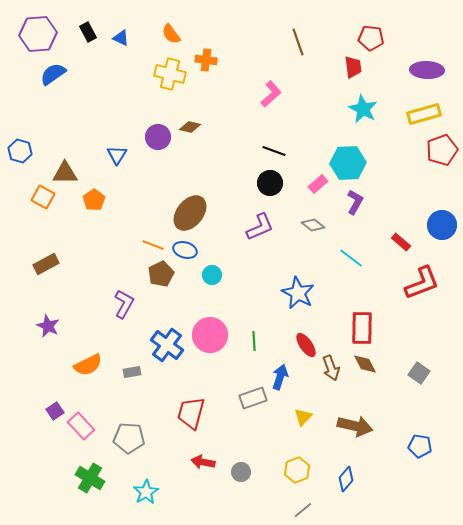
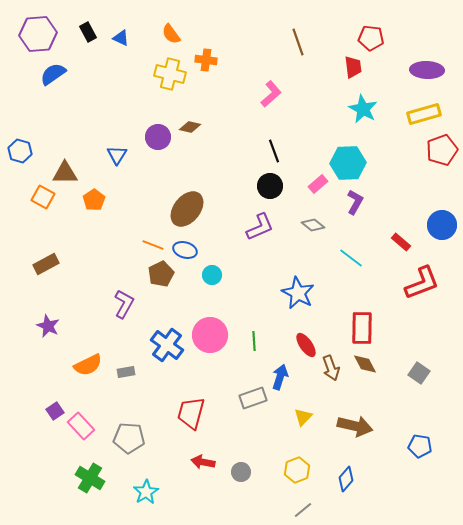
black line at (274, 151): rotated 50 degrees clockwise
black circle at (270, 183): moved 3 px down
brown ellipse at (190, 213): moved 3 px left, 4 px up
gray rectangle at (132, 372): moved 6 px left
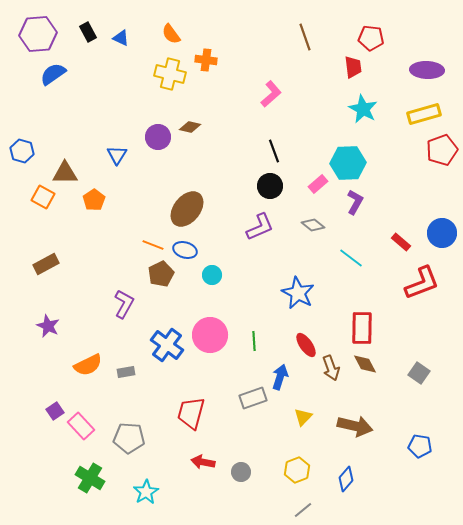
brown line at (298, 42): moved 7 px right, 5 px up
blue hexagon at (20, 151): moved 2 px right
blue circle at (442, 225): moved 8 px down
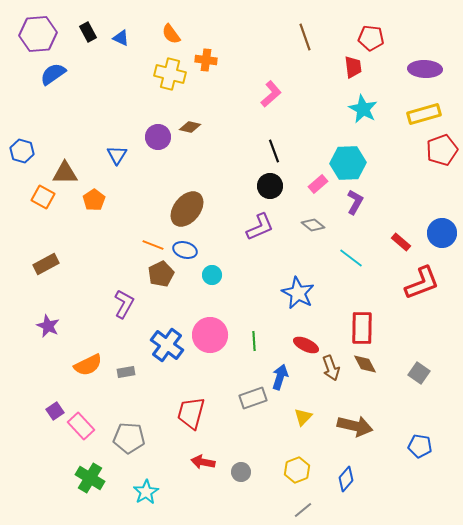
purple ellipse at (427, 70): moved 2 px left, 1 px up
red ellipse at (306, 345): rotated 30 degrees counterclockwise
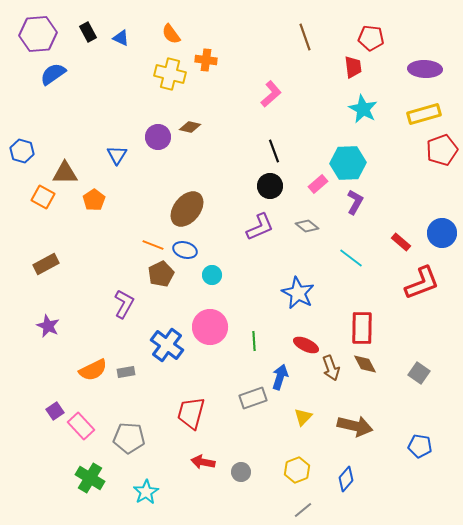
gray diamond at (313, 225): moved 6 px left, 1 px down
pink circle at (210, 335): moved 8 px up
orange semicircle at (88, 365): moved 5 px right, 5 px down
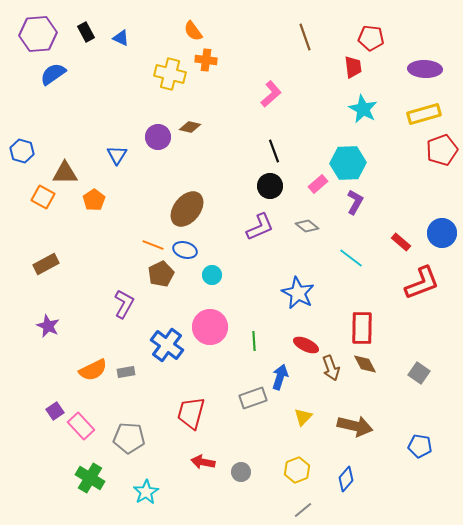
black rectangle at (88, 32): moved 2 px left
orange semicircle at (171, 34): moved 22 px right, 3 px up
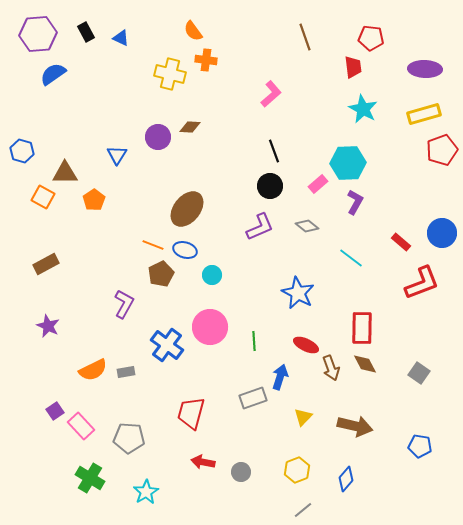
brown diamond at (190, 127): rotated 10 degrees counterclockwise
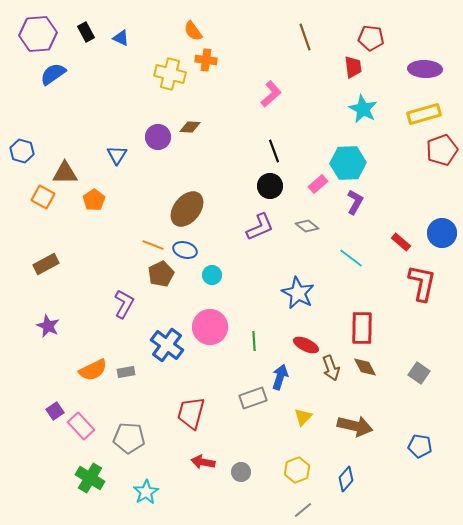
red L-shape at (422, 283): rotated 57 degrees counterclockwise
brown diamond at (365, 364): moved 3 px down
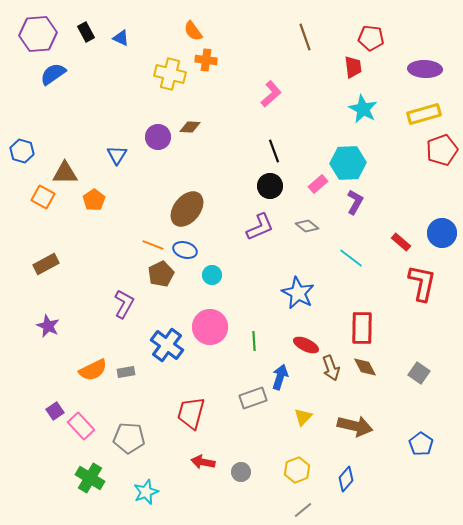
blue pentagon at (420, 446): moved 1 px right, 2 px up; rotated 25 degrees clockwise
cyan star at (146, 492): rotated 10 degrees clockwise
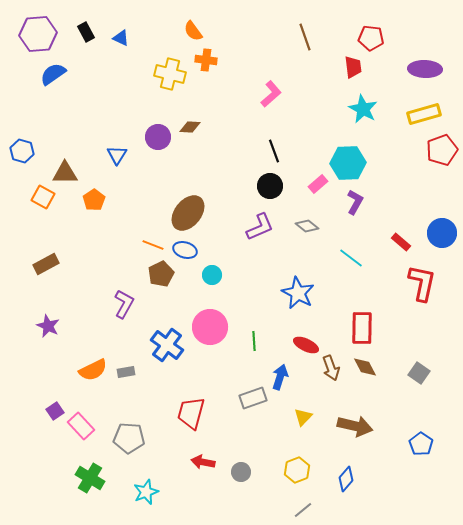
brown ellipse at (187, 209): moved 1 px right, 4 px down
